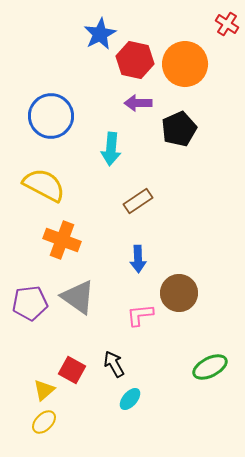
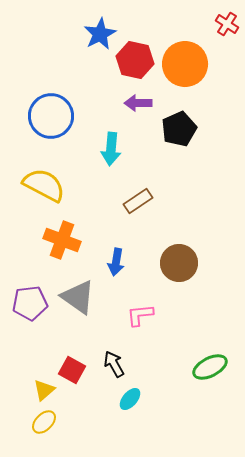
blue arrow: moved 22 px left, 3 px down; rotated 12 degrees clockwise
brown circle: moved 30 px up
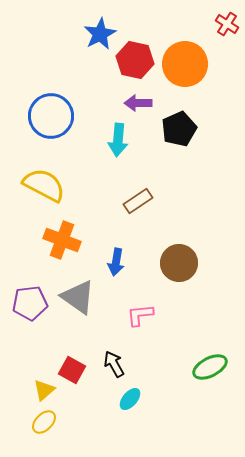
cyan arrow: moved 7 px right, 9 px up
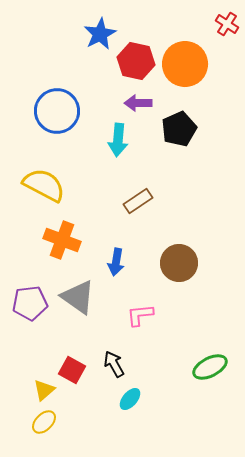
red hexagon: moved 1 px right, 1 px down
blue circle: moved 6 px right, 5 px up
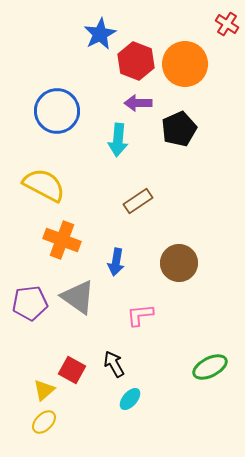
red hexagon: rotated 9 degrees clockwise
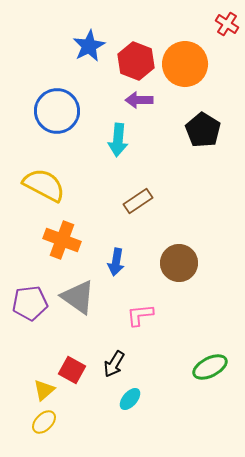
blue star: moved 11 px left, 12 px down
purple arrow: moved 1 px right, 3 px up
black pentagon: moved 24 px right, 1 px down; rotated 16 degrees counterclockwise
black arrow: rotated 120 degrees counterclockwise
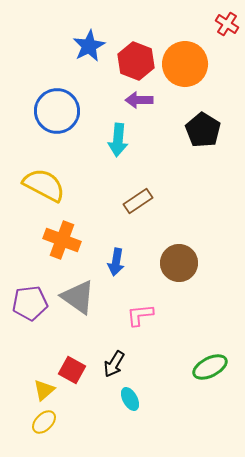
cyan ellipse: rotated 70 degrees counterclockwise
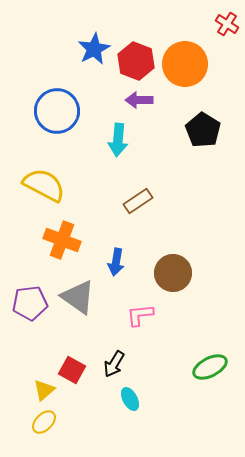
blue star: moved 5 px right, 3 px down
brown circle: moved 6 px left, 10 px down
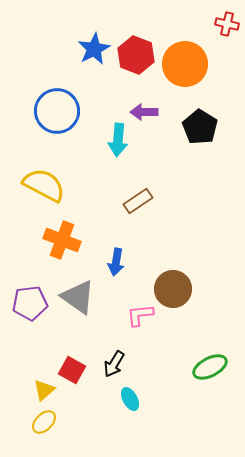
red cross: rotated 20 degrees counterclockwise
red hexagon: moved 6 px up
purple arrow: moved 5 px right, 12 px down
black pentagon: moved 3 px left, 3 px up
brown circle: moved 16 px down
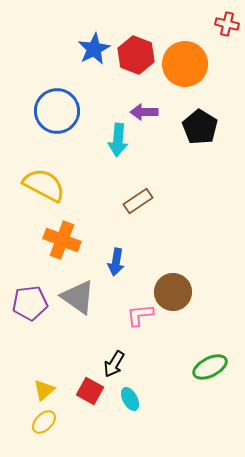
brown circle: moved 3 px down
red square: moved 18 px right, 21 px down
